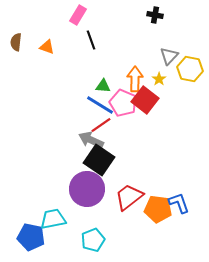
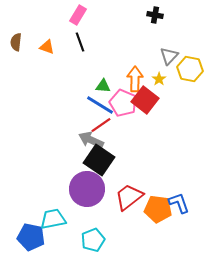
black line: moved 11 px left, 2 px down
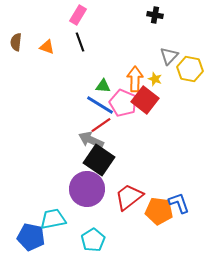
yellow star: moved 4 px left; rotated 16 degrees counterclockwise
orange pentagon: moved 1 px right, 2 px down
cyan pentagon: rotated 10 degrees counterclockwise
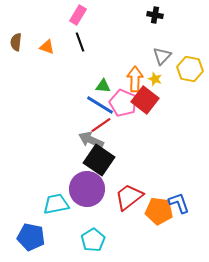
gray triangle: moved 7 px left
cyan trapezoid: moved 3 px right, 15 px up
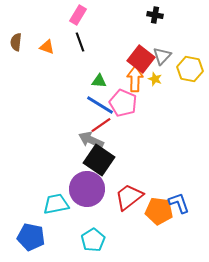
green triangle: moved 4 px left, 5 px up
red square: moved 4 px left, 41 px up
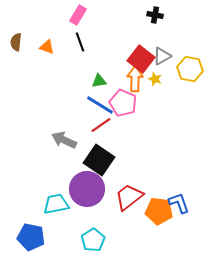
gray triangle: rotated 18 degrees clockwise
green triangle: rotated 14 degrees counterclockwise
gray arrow: moved 27 px left
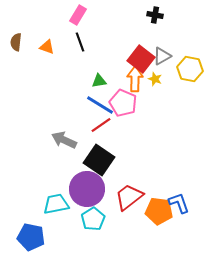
cyan pentagon: moved 21 px up
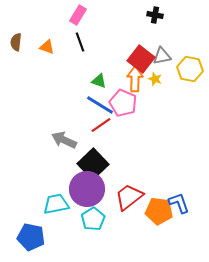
gray triangle: rotated 18 degrees clockwise
green triangle: rotated 28 degrees clockwise
black square: moved 6 px left, 4 px down; rotated 12 degrees clockwise
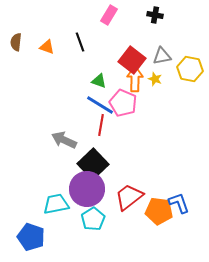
pink rectangle: moved 31 px right
red square: moved 9 px left, 1 px down
red line: rotated 45 degrees counterclockwise
blue pentagon: rotated 8 degrees clockwise
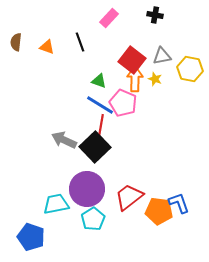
pink rectangle: moved 3 px down; rotated 12 degrees clockwise
black square: moved 2 px right, 17 px up
